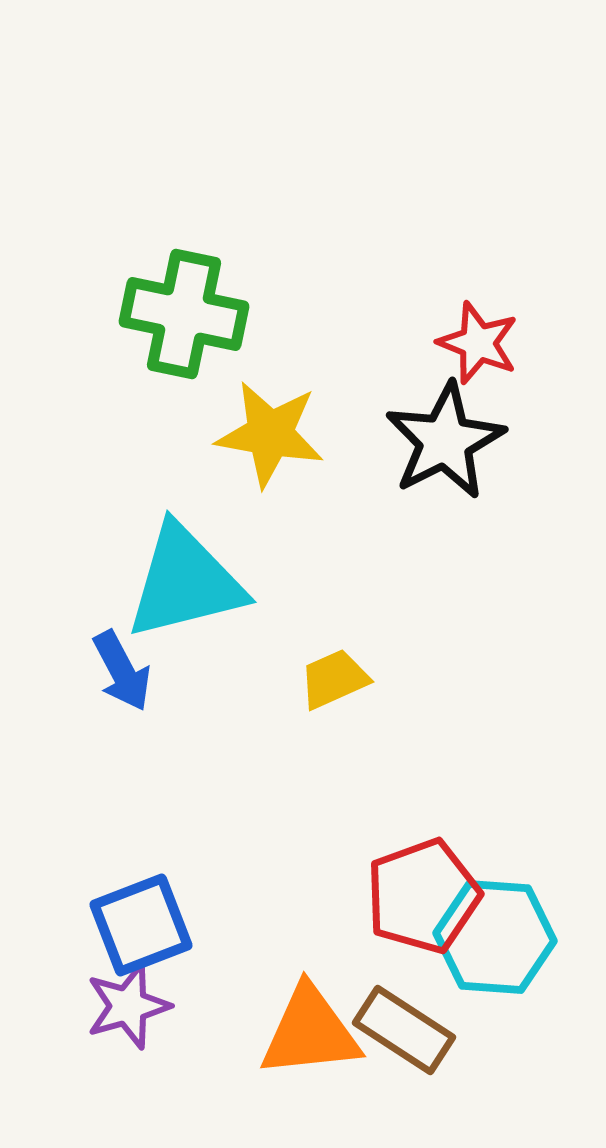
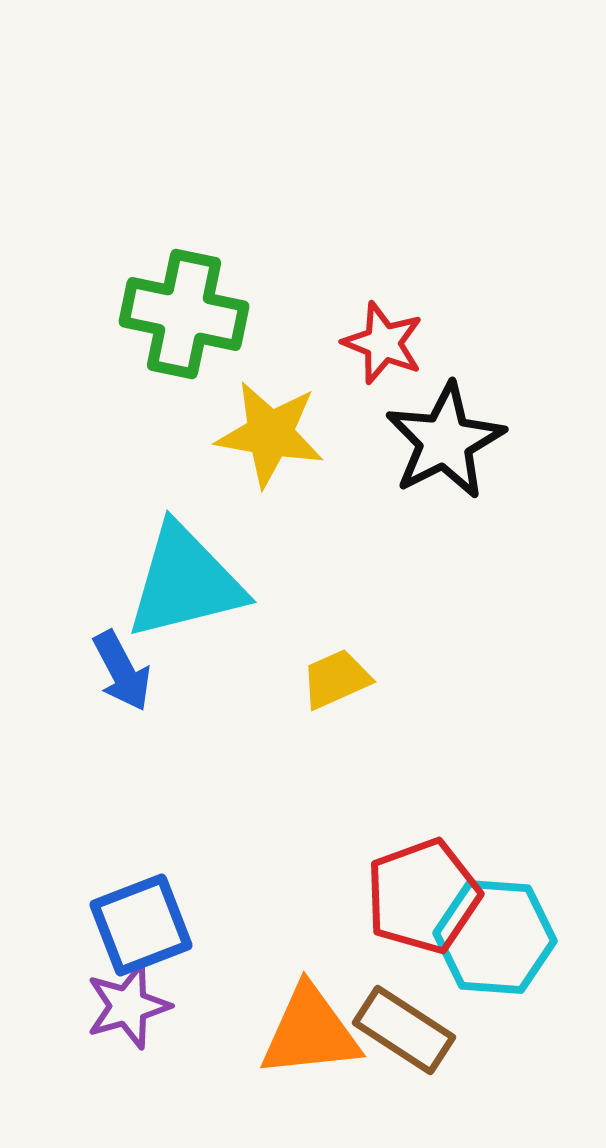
red star: moved 95 px left
yellow trapezoid: moved 2 px right
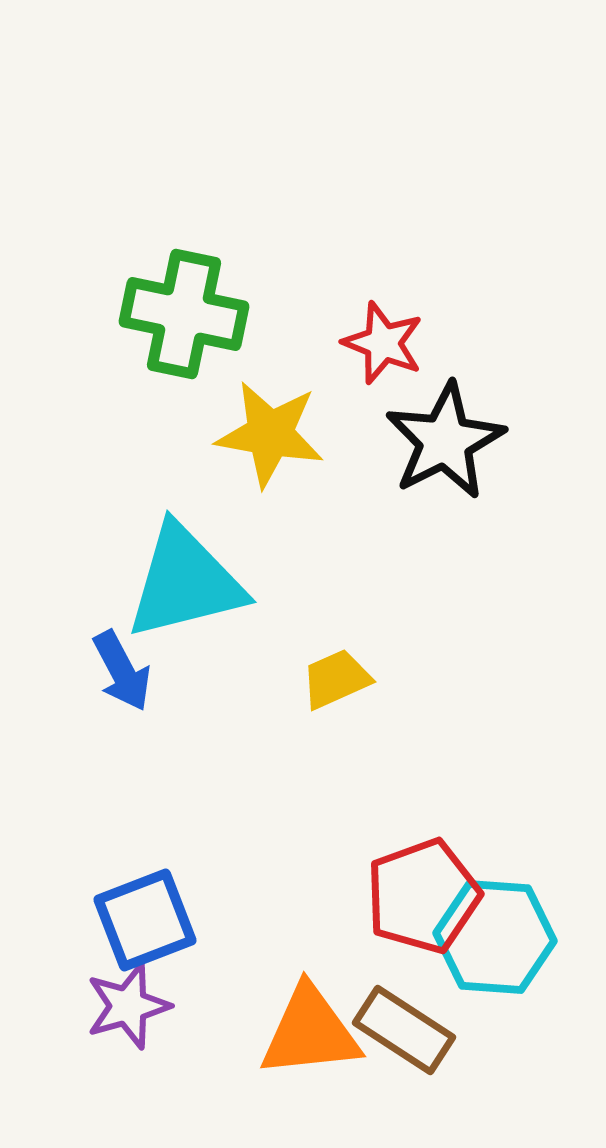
blue square: moved 4 px right, 5 px up
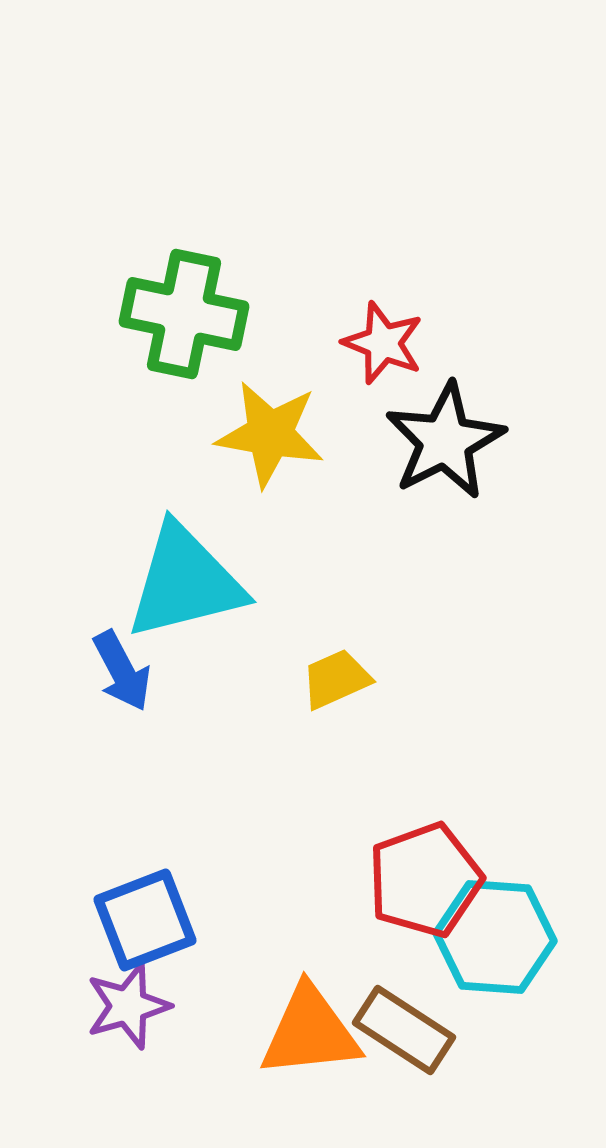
red pentagon: moved 2 px right, 16 px up
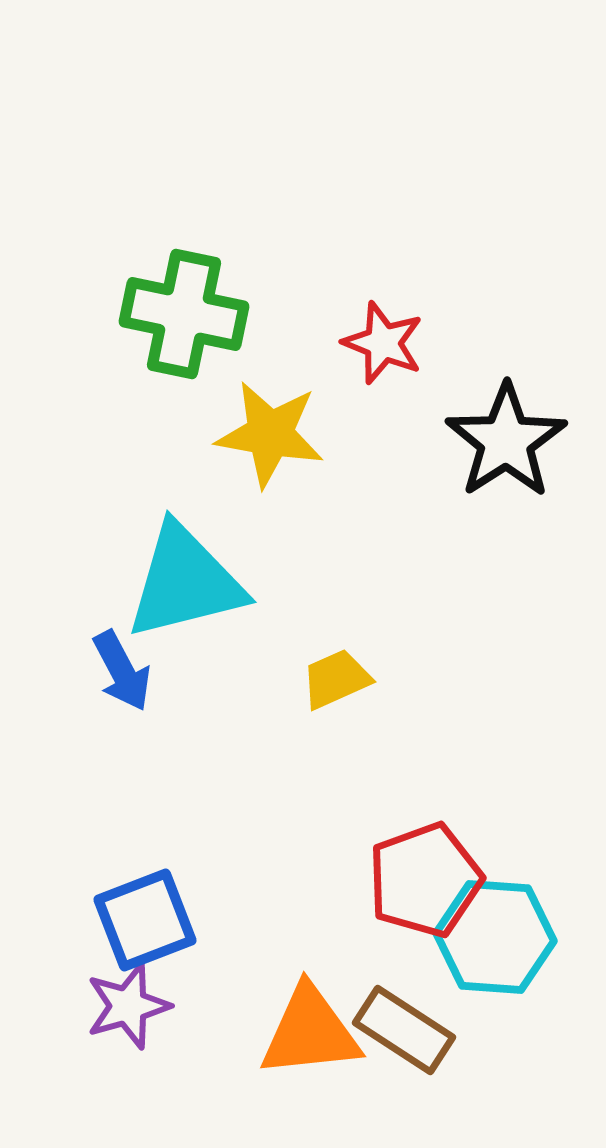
black star: moved 61 px right; rotated 6 degrees counterclockwise
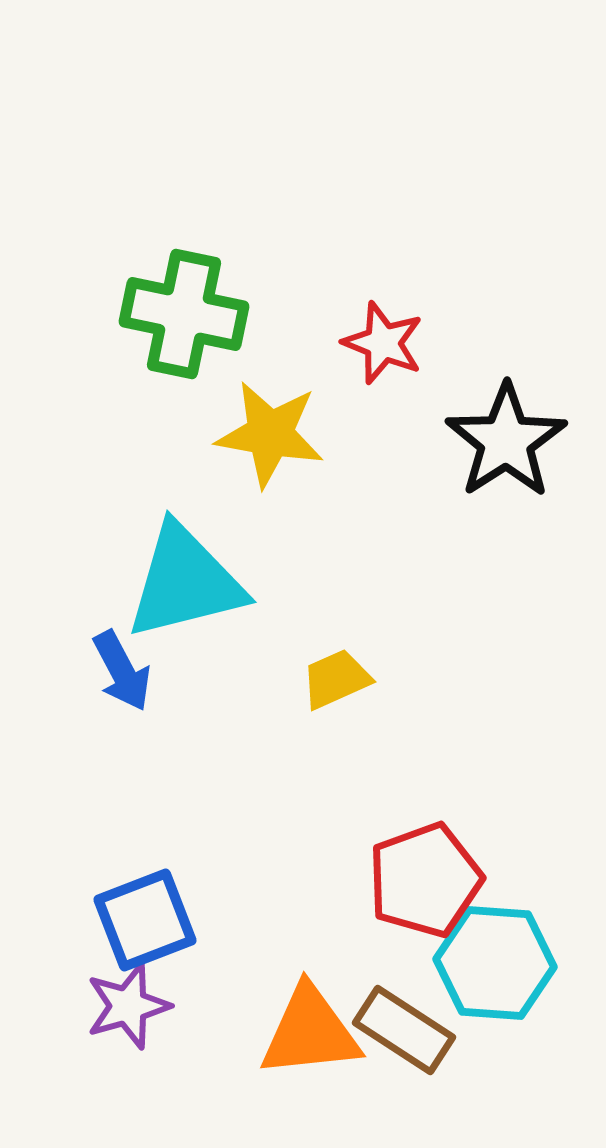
cyan hexagon: moved 26 px down
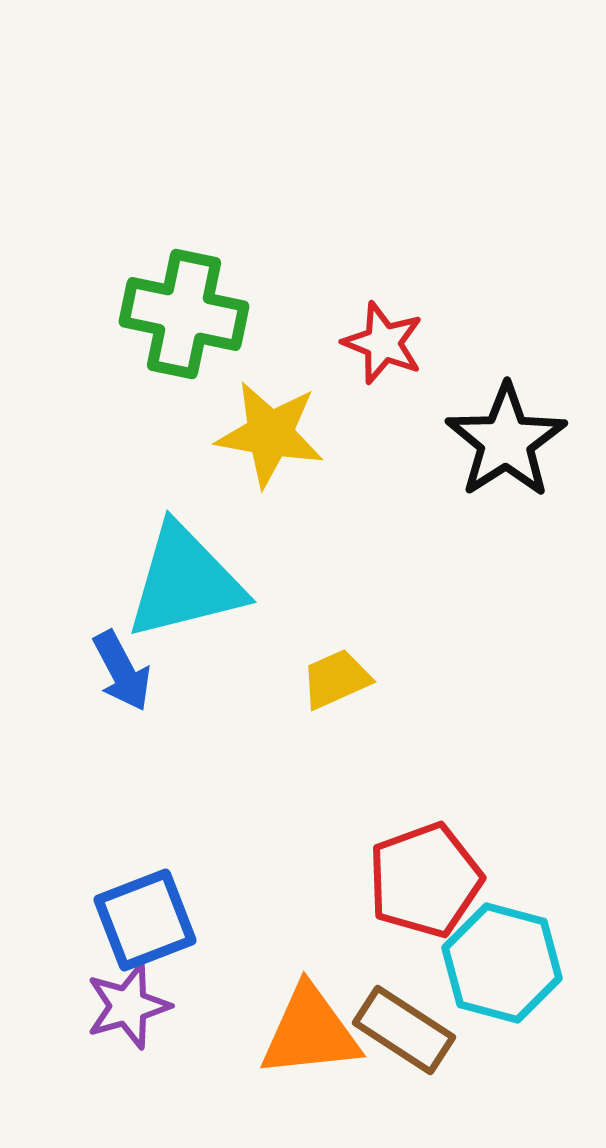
cyan hexagon: moved 7 px right; rotated 11 degrees clockwise
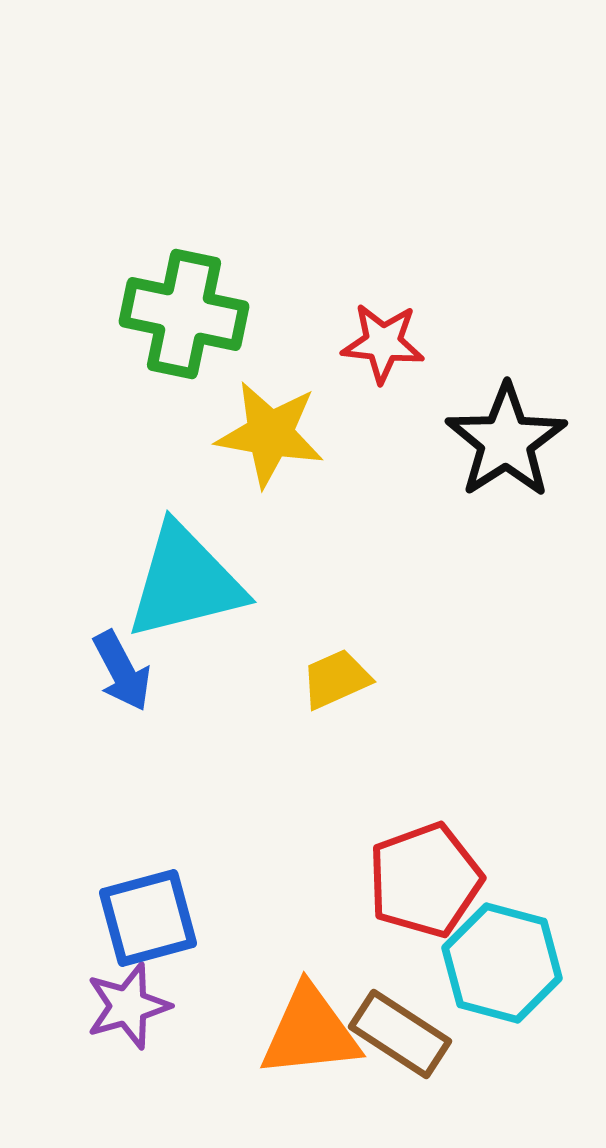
red star: rotated 16 degrees counterclockwise
blue square: moved 3 px right, 2 px up; rotated 6 degrees clockwise
brown rectangle: moved 4 px left, 4 px down
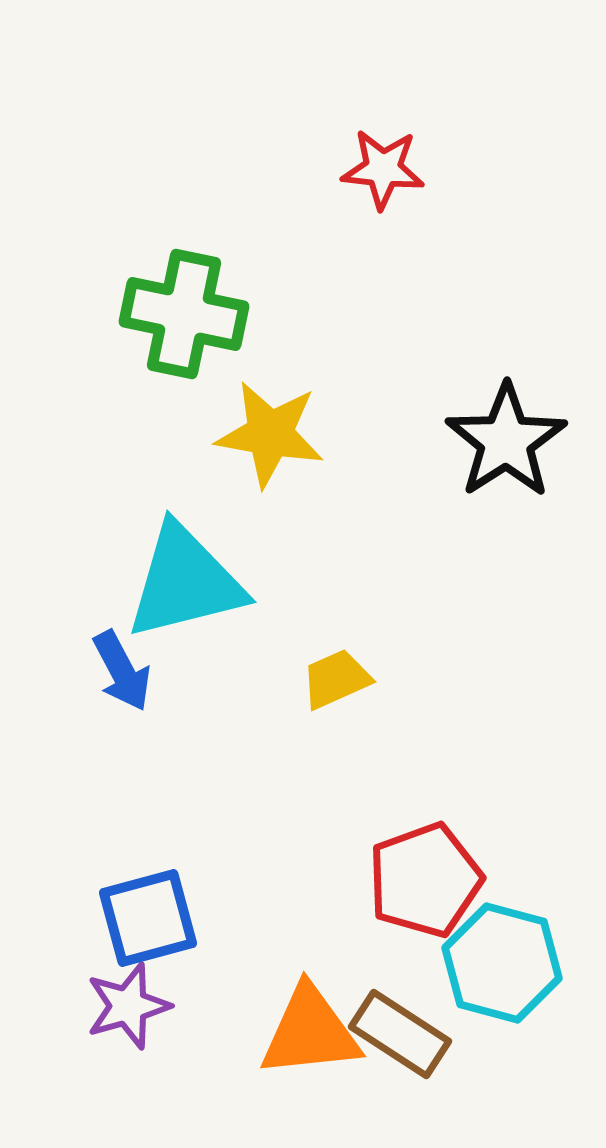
red star: moved 174 px up
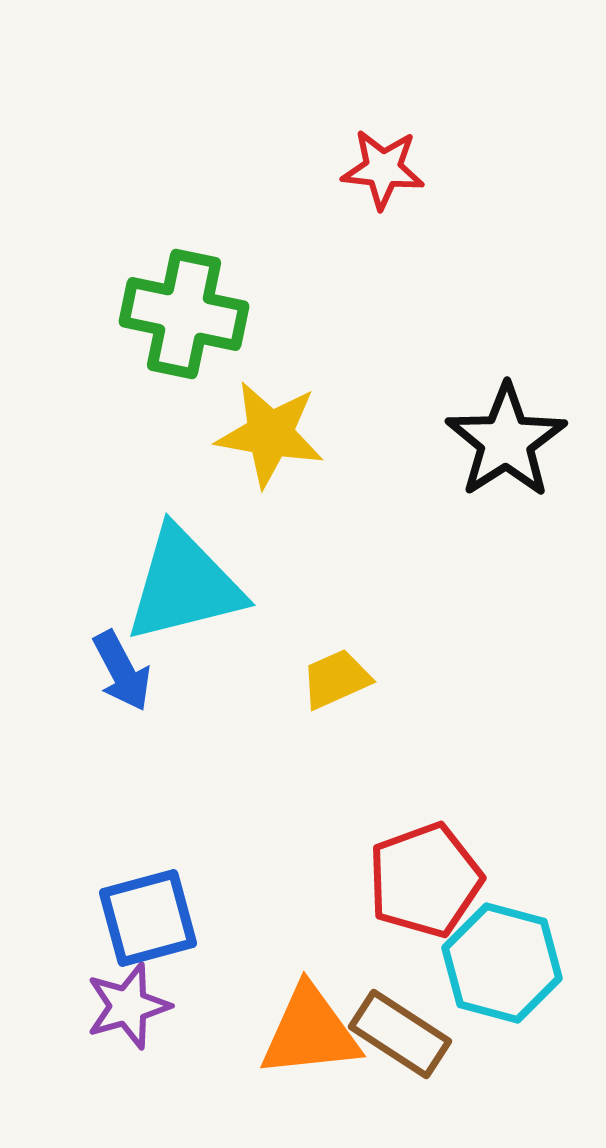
cyan triangle: moved 1 px left, 3 px down
